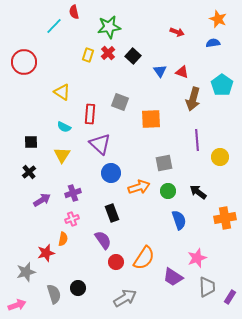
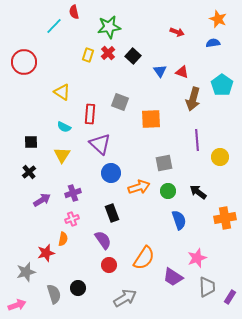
red circle at (116, 262): moved 7 px left, 3 px down
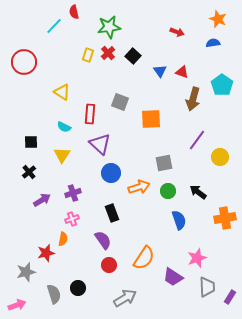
purple line at (197, 140): rotated 40 degrees clockwise
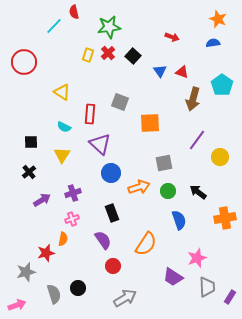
red arrow at (177, 32): moved 5 px left, 5 px down
orange square at (151, 119): moved 1 px left, 4 px down
orange semicircle at (144, 258): moved 2 px right, 14 px up
red circle at (109, 265): moved 4 px right, 1 px down
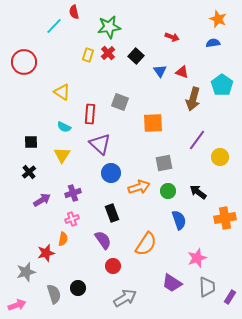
black square at (133, 56): moved 3 px right
orange square at (150, 123): moved 3 px right
purple trapezoid at (173, 277): moved 1 px left, 6 px down
